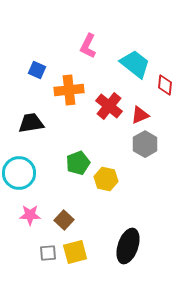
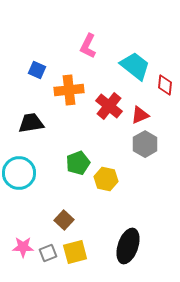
cyan trapezoid: moved 2 px down
pink star: moved 7 px left, 32 px down
gray square: rotated 18 degrees counterclockwise
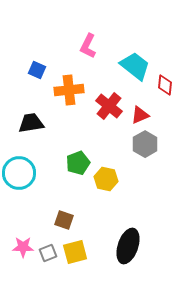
brown square: rotated 24 degrees counterclockwise
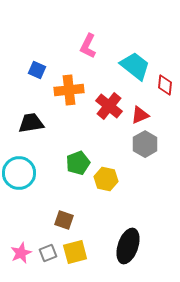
pink star: moved 2 px left, 6 px down; rotated 25 degrees counterclockwise
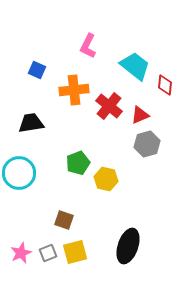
orange cross: moved 5 px right
gray hexagon: moved 2 px right; rotated 15 degrees clockwise
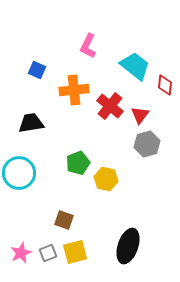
red cross: moved 1 px right
red triangle: rotated 30 degrees counterclockwise
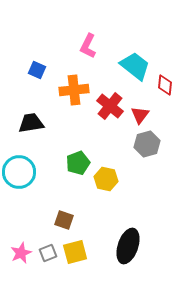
cyan circle: moved 1 px up
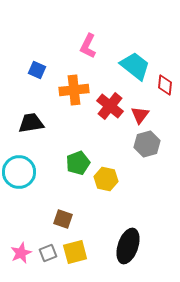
brown square: moved 1 px left, 1 px up
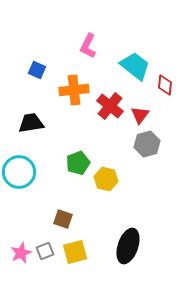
gray square: moved 3 px left, 2 px up
